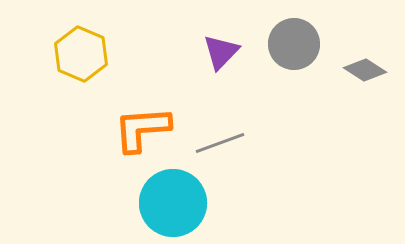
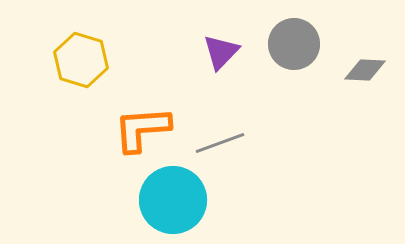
yellow hexagon: moved 6 px down; rotated 6 degrees counterclockwise
gray diamond: rotated 30 degrees counterclockwise
cyan circle: moved 3 px up
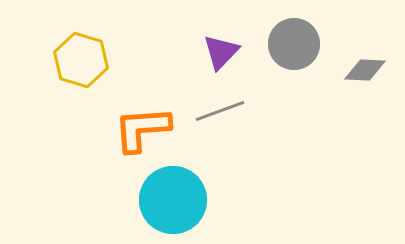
gray line: moved 32 px up
